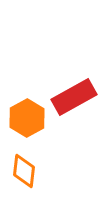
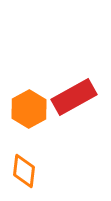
orange hexagon: moved 2 px right, 9 px up
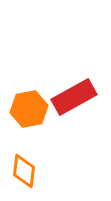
orange hexagon: rotated 18 degrees clockwise
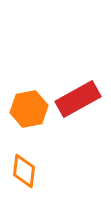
red rectangle: moved 4 px right, 2 px down
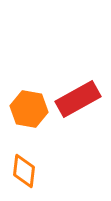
orange hexagon: rotated 21 degrees clockwise
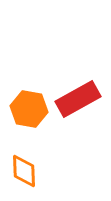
orange diamond: rotated 8 degrees counterclockwise
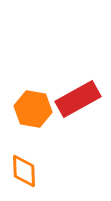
orange hexagon: moved 4 px right
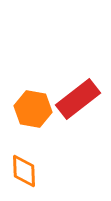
red rectangle: rotated 9 degrees counterclockwise
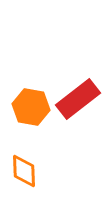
orange hexagon: moved 2 px left, 2 px up
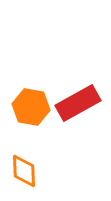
red rectangle: moved 4 px down; rotated 9 degrees clockwise
